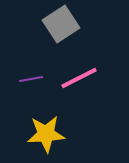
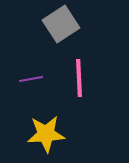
pink line: rotated 66 degrees counterclockwise
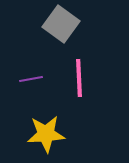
gray square: rotated 21 degrees counterclockwise
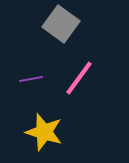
pink line: rotated 39 degrees clockwise
yellow star: moved 2 px left, 2 px up; rotated 21 degrees clockwise
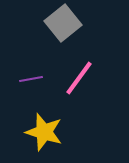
gray square: moved 2 px right, 1 px up; rotated 15 degrees clockwise
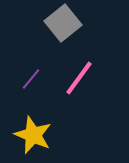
purple line: rotated 40 degrees counterclockwise
yellow star: moved 11 px left, 3 px down; rotated 6 degrees clockwise
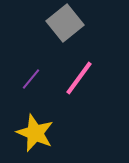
gray square: moved 2 px right
yellow star: moved 2 px right, 2 px up
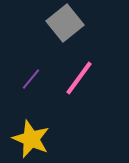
yellow star: moved 4 px left, 6 px down
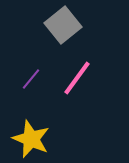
gray square: moved 2 px left, 2 px down
pink line: moved 2 px left
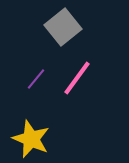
gray square: moved 2 px down
purple line: moved 5 px right
